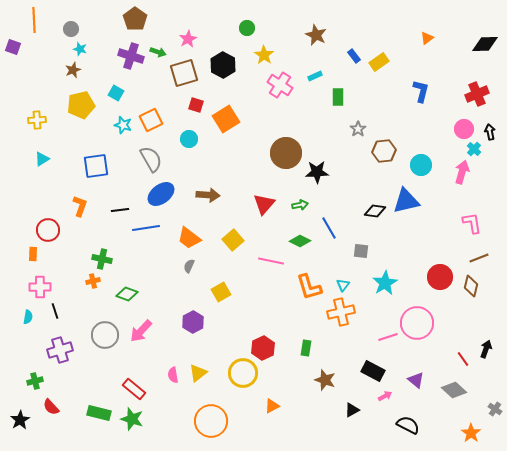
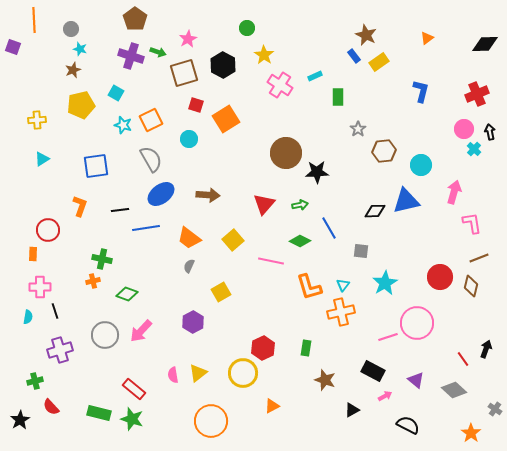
brown star at (316, 35): moved 50 px right
pink arrow at (462, 172): moved 8 px left, 20 px down
black diamond at (375, 211): rotated 10 degrees counterclockwise
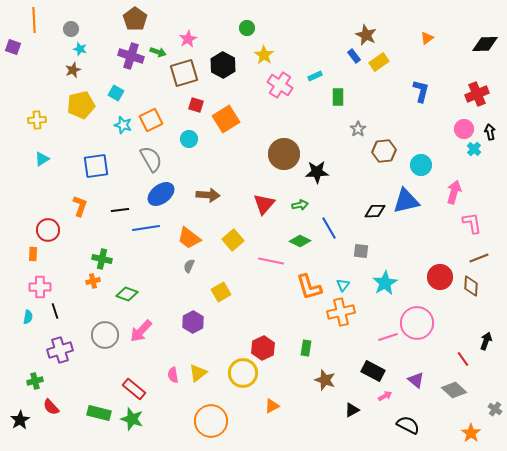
brown circle at (286, 153): moved 2 px left, 1 px down
brown diamond at (471, 286): rotated 10 degrees counterclockwise
black arrow at (486, 349): moved 8 px up
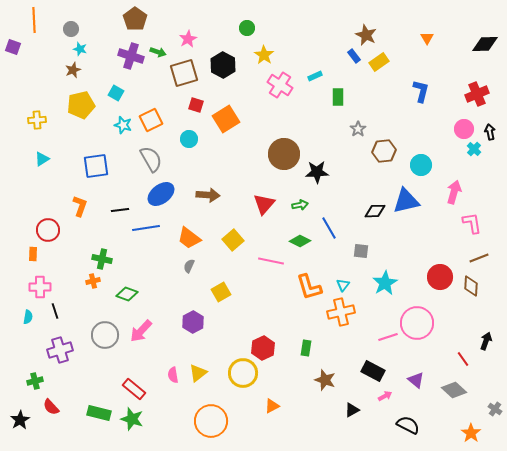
orange triangle at (427, 38): rotated 24 degrees counterclockwise
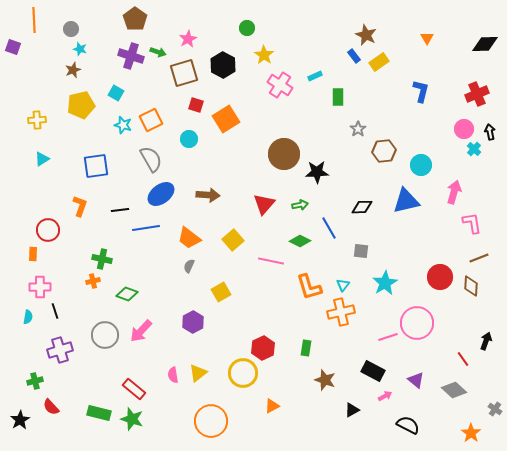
black diamond at (375, 211): moved 13 px left, 4 px up
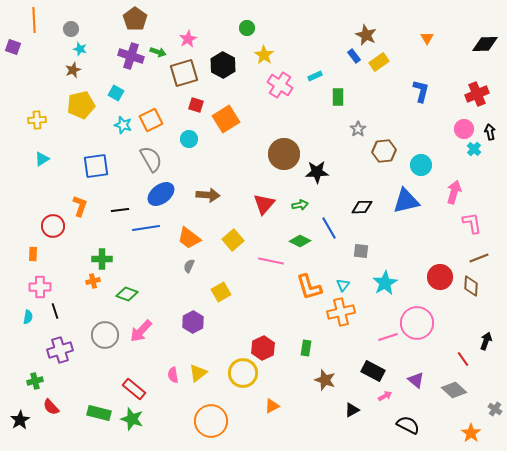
red circle at (48, 230): moved 5 px right, 4 px up
green cross at (102, 259): rotated 12 degrees counterclockwise
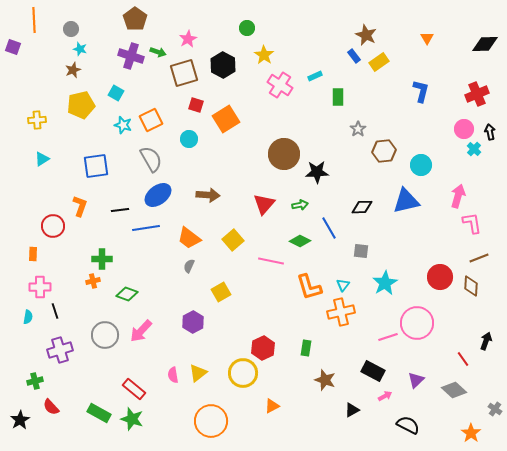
pink arrow at (454, 192): moved 4 px right, 4 px down
blue ellipse at (161, 194): moved 3 px left, 1 px down
purple triangle at (416, 380): rotated 36 degrees clockwise
green rectangle at (99, 413): rotated 15 degrees clockwise
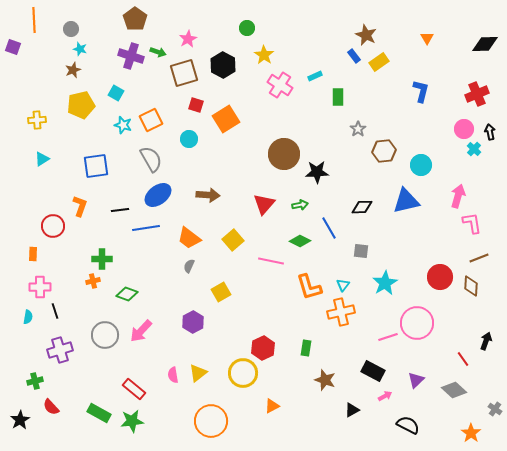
green star at (132, 419): moved 2 px down; rotated 25 degrees counterclockwise
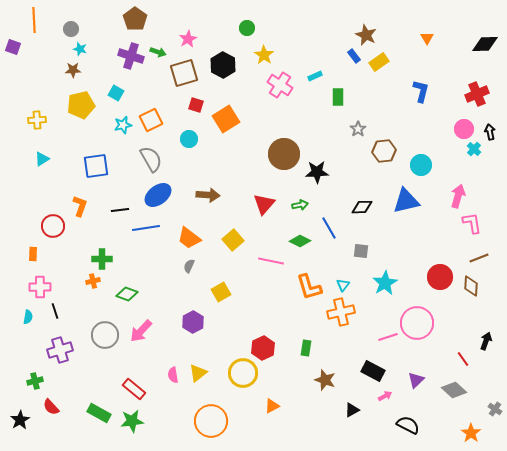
brown star at (73, 70): rotated 21 degrees clockwise
cyan star at (123, 125): rotated 30 degrees counterclockwise
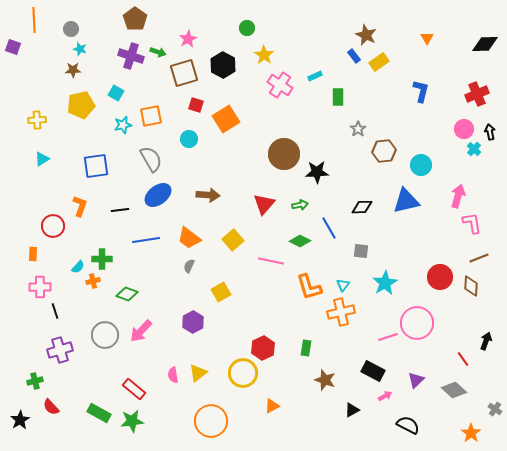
orange square at (151, 120): moved 4 px up; rotated 15 degrees clockwise
blue line at (146, 228): moved 12 px down
cyan semicircle at (28, 317): moved 50 px right, 50 px up; rotated 32 degrees clockwise
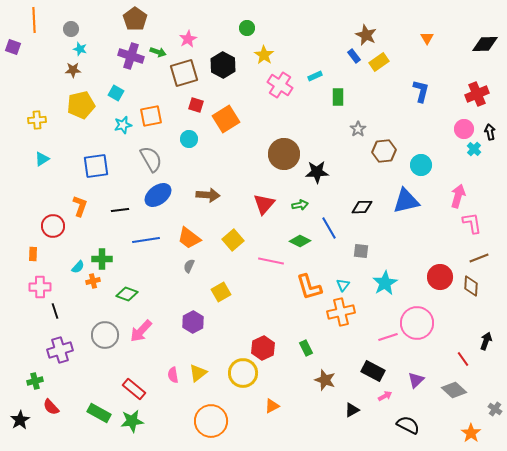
green rectangle at (306, 348): rotated 35 degrees counterclockwise
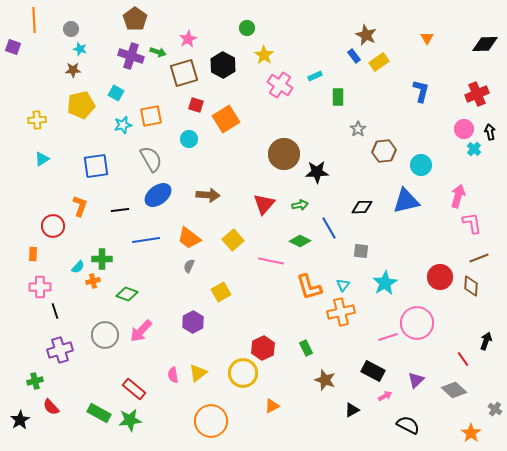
green star at (132, 421): moved 2 px left, 1 px up
